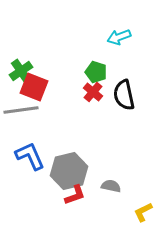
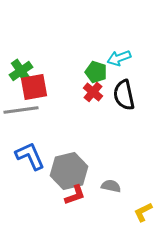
cyan arrow: moved 21 px down
red square: rotated 32 degrees counterclockwise
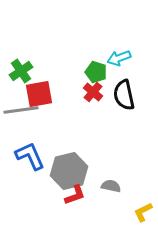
red square: moved 5 px right, 7 px down
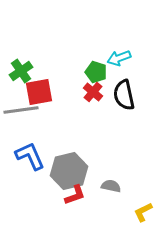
red square: moved 2 px up
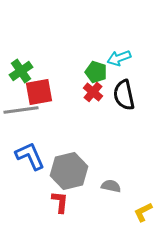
red L-shape: moved 15 px left, 7 px down; rotated 65 degrees counterclockwise
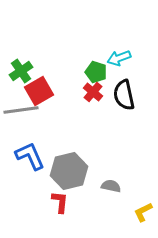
red square: moved 1 px up; rotated 20 degrees counterclockwise
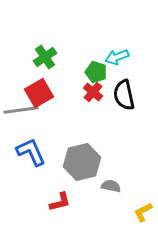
cyan arrow: moved 2 px left, 1 px up
green cross: moved 24 px right, 14 px up
red square: moved 2 px down
blue L-shape: moved 1 px right, 4 px up
gray hexagon: moved 13 px right, 9 px up
red L-shape: rotated 70 degrees clockwise
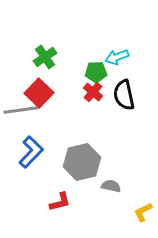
green pentagon: rotated 20 degrees counterclockwise
red square: rotated 16 degrees counterclockwise
blue L-shape: rotated 68 degrees clockwise
